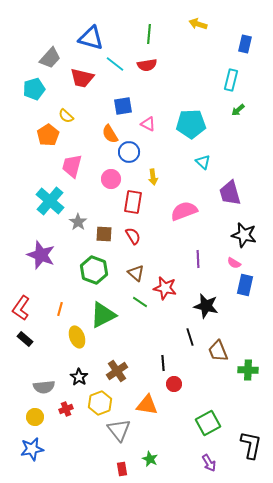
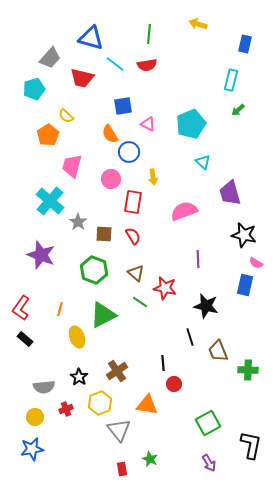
cyan pentagon at (191, 124): rotated 20 degrees counterclockwise
pink semicircle at (234, 263): moved 22 px right
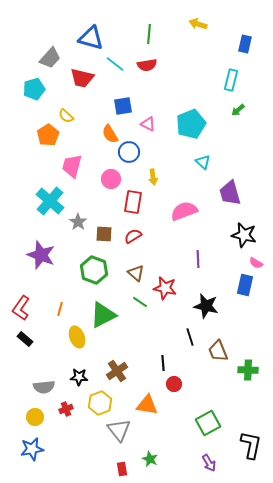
red semicircle at (133, 236): rotated 90 degrees counterclockwise
black star at (79, 377): rotated 30 degrees counterclockwise
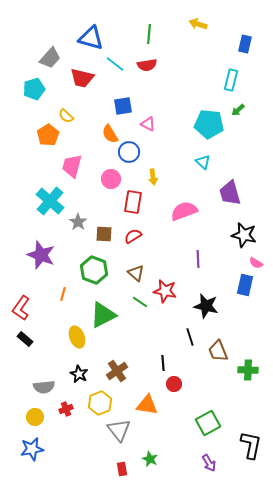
cyan pentagon at (191, 124): moved 18 px right; rotated 28 degrees clockwise
red star at (165, 288): moved 3 px down
orange line at (60, 309): moved 3 px right, 15 px up
black star at (79, 377): moved 3 px up; rotated 24 degrees clockwise
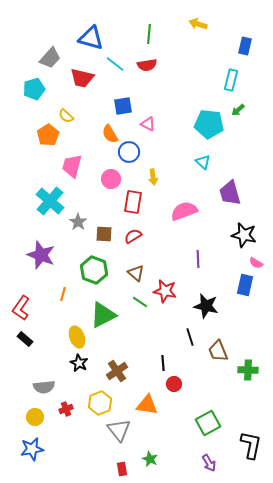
blue rectangle at (245, 44): moved 2 px down
black star at (79, 374): moved 11 px up
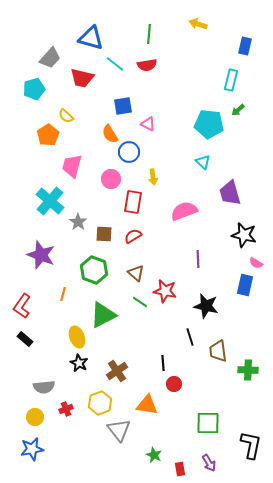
red L-shape at (21, 308): moved 1 px right, 2 px up
brown trapezoid at (218, 351): rotated 15 degrees clockwise
green square at (208, 423): rotated 30 degrees clockwise
green star at (150, 459): moved 4 px right, 4 px up
red rectangle at (122, 469): moved 58 px right
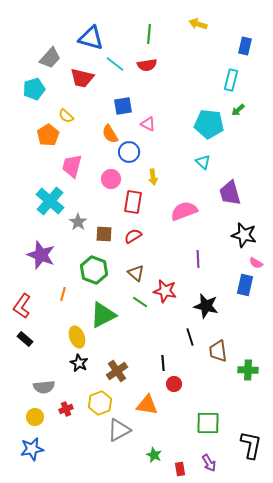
gray triangle at (119, 430): rotated 40 degrees clockwise
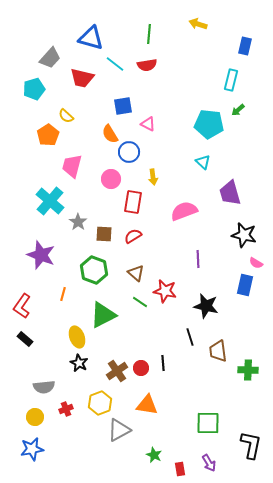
red circle at (174, 384): moved 33 px left, 16 px up
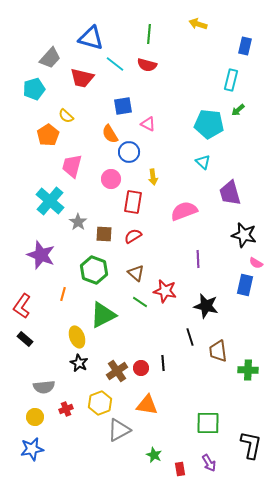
red semicircle at (147, 65): rotated 24 degrees clockwise
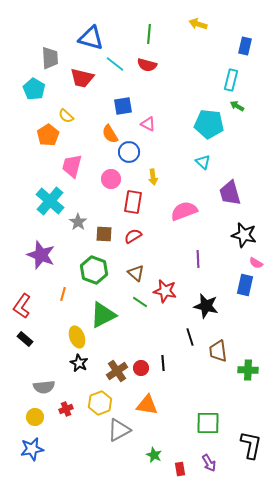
gray trapezoid at (50, 58): rotated 45 degrees counterclockwise
cyan pentagon at (34, 89): rotated 25 degrees counterclockwise
green arrow at (238, 110): moved 1 px left, 4 px up; rotated 72 degrees clockwise
